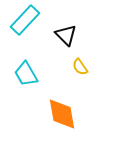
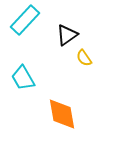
black triangle: moved 1 px right; rotated 40 degrees clockwise
yellow semicircle: moved 4 px right, 9 px up
cyan trapezoid: moved 3 px left, 4 px down
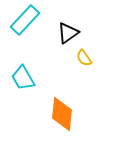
black triangle: moved 1 px right, 2 px up
orange diamond: rotated 16 degrees clockwise
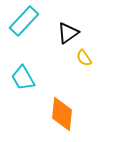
cyan rectangle: moved 1 px left, 1 px down
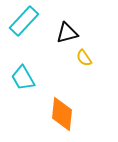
black triangle: moved 1 px left; rotated 20 degrees clockwise
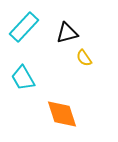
cyan rectangle: moved 6 px down
orange diamond: rotated 24 degrees counterclockwise
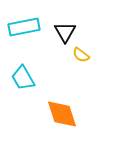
cyan rectangle: rotated 36 degrees clockwise
black triangle: moved 2 px left, 1 px up; rotated 45 degrees counterclockwise
yellow semicircle: moved 3 px left, 3 px up; rotated 18 degrees counterclockwise
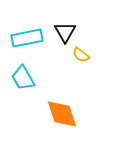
cyan rectangle: moved 3 px right, 11 px down
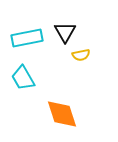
yellow semicircle: rotated 48 degrees counterclockwise
